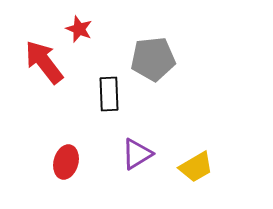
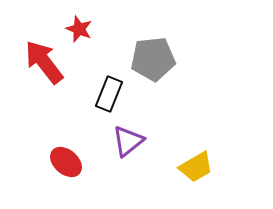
black rectangle: rotated 24 degrees clockwise
purple triangle: moved 9 px left, 13 px up; rotated 8 degrees counterclockwise
red ellipse: rotated 64 degrees counterclockwise
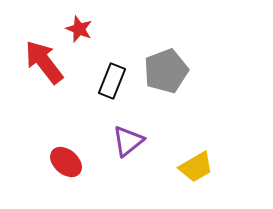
gray pentagon: moved 13 px right, 12 px down; rotated 15 degrees counterclockwise
black rectangle: moved 3 px right, 13 px up
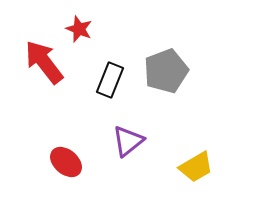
black rectangle: moved 2 px left, 1 px up
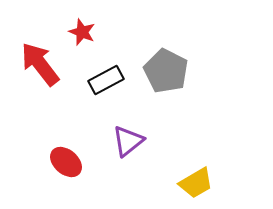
red star: moved 3 px right, 3 px down
red arrow: moved 4 px left, 2 px down
gray pentagon: rotated 24 degrees counterclockwise
black rectangle: moved 4 px left; rotated 40 degrees clockwise
yellow trapezoid: moved 16 px down
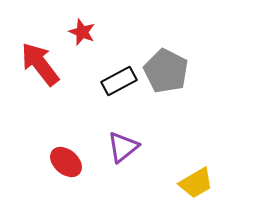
black rectangle: moved 13 px right, 1 px down
purple triangle: moved 5 px left, 6 px down
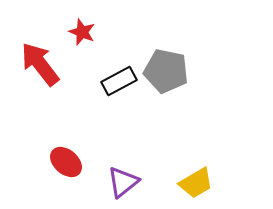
gray pentagon: rotated 15 degrees counterclockwise
purple triangle: moved 35 px down
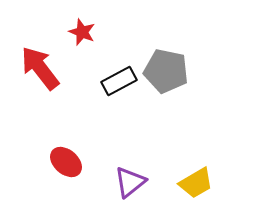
red arrow: moved 4 px down
purple triangle: moved 7 px right
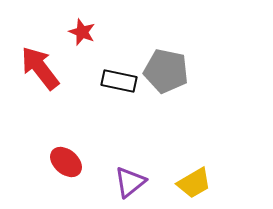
black rectangle: rotated 40 degrees clockwise
yellow trapezoid: moved 2 px left
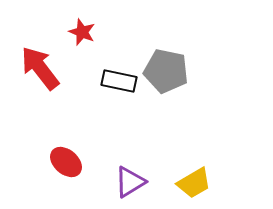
purple triangle: rotated 8 degrees clockwise
